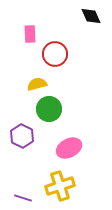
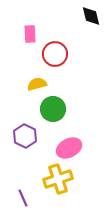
black diamond: rotated 10 degrees clockwise
green circle: moved 4 px right
purple hexagon: moved 3 px right
yellow cross: moved 2 px left, 7 px up
purple line: rotated 48 degrees clockwise
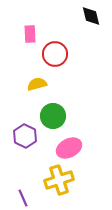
green circle: moved 7 px down
yellow cross: moved 1 px right, 1 px down
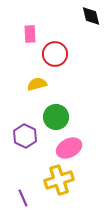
green circle: moved 3 px right, 1 px down
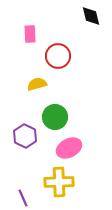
red circle: moved 3 px right, 2 px down
green circle: moved 1 px left
yellow cross: moved 2 px down; rotated 16 degrees clockwise
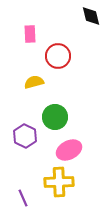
yellow semicircle: moved 3 px left, 2 px up
pink ellipse: moved 2 px down
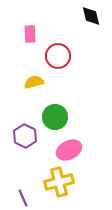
yellow cross: rotated 12 degrees counterclockwise
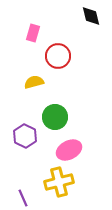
pink rectangle: moved 3 px right, 1 px up; rotated 18 degrees clockwise
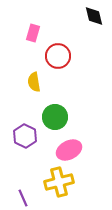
black diamond: moved 3 px right
yellow semicircle: rotated 84 degrees counterclockwise
